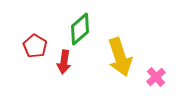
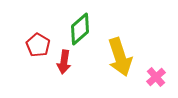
red pentagon: moved 3 px right, 1 px up
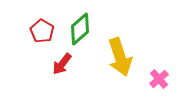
red pentagon: moved 4 px right, 14 px up
red arrow: moved 2 px left, 2 px down; rotated 30 degrees clockwise
pink cross: moved 3 px right, 2 px down
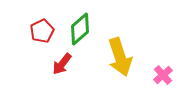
red pentagon: rotated 15 degrees clockwise
pink cross: moved 4 px right, 4 px up
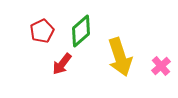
green diamond: moved 1 px right, 2 px down
pink cross: moved 2 px left, 9 px up
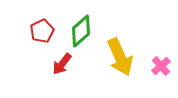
yellow arrow: rotated 6 degrees counterclockwise
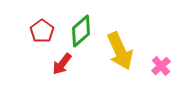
red pentagon: rotated 10 degrees counterclockwise
yellow arrow: moved 6 px up
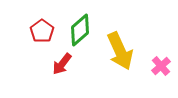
green diamond: moved 1 px left, 1 px up
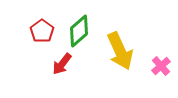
green diamond: moved 1 px left, 1 px down
